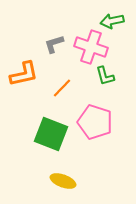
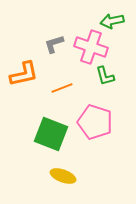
orange line: rotated 25 degrees clockwise
yellow ellipse: moved 5 px up
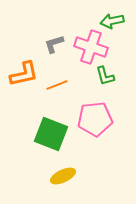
orange line: moved 5 px left, 3 px up
pink pentagon: moved 3 px up; rotated 24 degrees counterclockwise
yellow ellipse: rotated 45 degrees counterclockwise
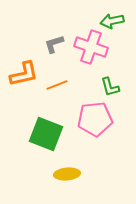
green L-shape: moved 5 px right, 11 px down
green square: moved 5 px left
yellow ellipse: moved 4 px right, 2 px up; rotated 20 degrees clockwise
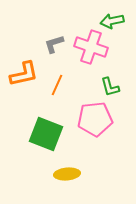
orange line: rotated 45 degrees counterclockwise
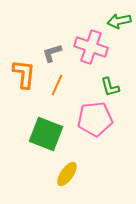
green arrow: moved 7 px right
gray L-shape: moved 2 px left, 9 px down
orange L-shape: rotated 72 degrees counterclockwise
yellow ellipse: rotated 50 degrees counterclockwise
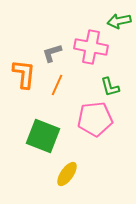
pink cross: rotated 8 degrees counterclockwise
green square: moved 3 px left, 2 px down
